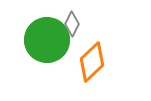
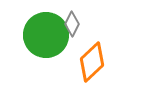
green circle: moved 1 px left, 5 px up
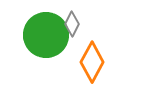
orange diamond: rotated 18 degrees counterclockwise
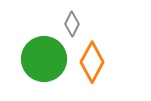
green circle: moved 2 px left, 24 px down
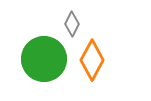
orange diamond: moved 2 px up
